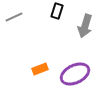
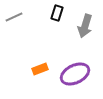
black rectangle: moved 2 px down
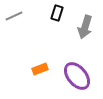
gray line: moved 1 px up
gray arrow: moved 1 px down
purple ellipse: moved 2 px right, 2 px down; rotated 76 degrees clockwise
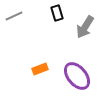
black rectangle: rotated 35 degrees counterclockwise
gray arrow: rotated 15 degrees clockwise
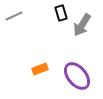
black rectangle: moved 4 px right
gray arrow: moved 3 px left, 2 px up
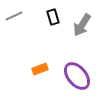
black rectangle: moved 8 px left, 4 px down
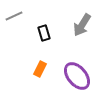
black rectangle: moved 9 px left, 16 px down
orange rectangle: rotated 42 degrees counterclockwise
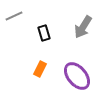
gray arrow: moved 1 px right, 2 px down
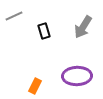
black rectangle: moved 2 px up
orange rectangle: moved 5 px left, 17 px down
purple ellipse: rotated 52 degrees counterclockwise
